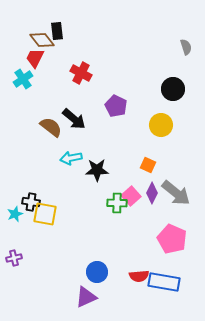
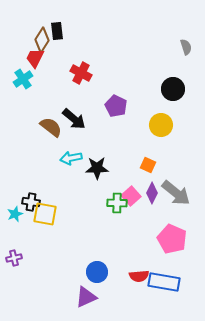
brown diamond: rotated 70 degrees clockwise
black star: moved 2 px up
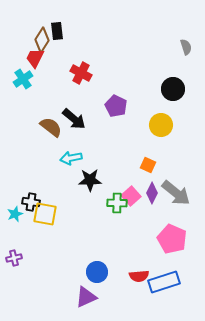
black star: moved 7 px left, 12 px down
blue rectangle: rotated 28 degrees counterclockwise
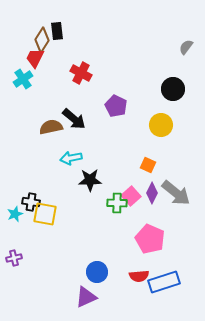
gray semicircle: rotated 126 degrees counterclockwise
brown semicircle: rotated 50 degrees counterclockwise
pink pentagon: moved 22 px left
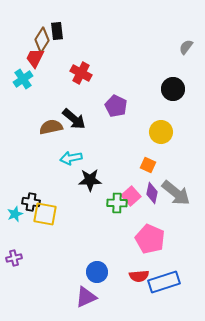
yellow circle: moved 7 px down
purple diamond: rotated 15 degrees counterclockwise
